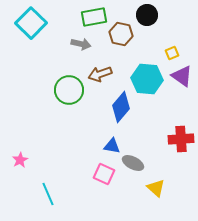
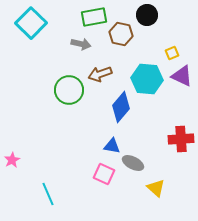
purple triangle: rotated 10 degrees counterclockwise
pink star: moved 8 px left
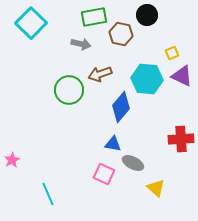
blue triangle: moved 1 px right, 2 px up
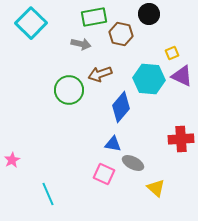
black circle: moved 2 px right, 1 px up
cyan hexagon: moved 2 px right
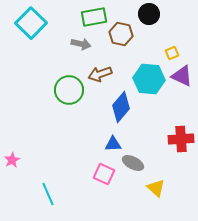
blue triangle: rotated 12 degrees counterclockwise
